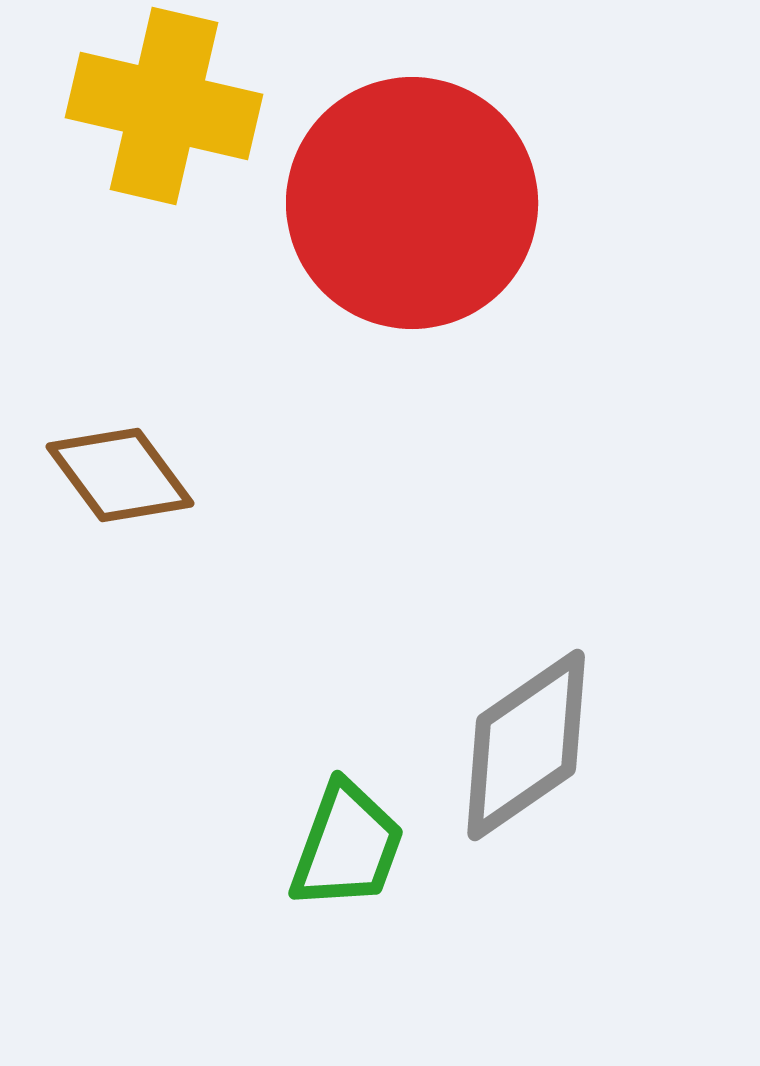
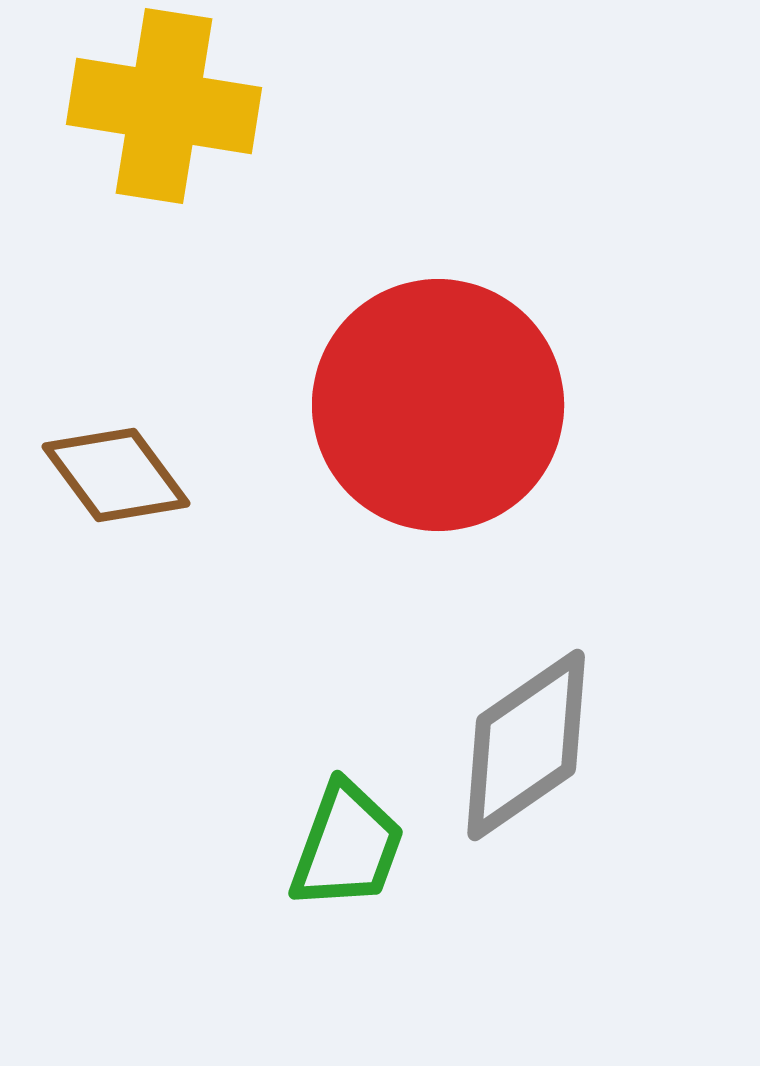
yellow cross: rotated 4 degrees counterclockwise
red circle: moved 26 px right, 202 px down
brown diamond: moved 4 px left
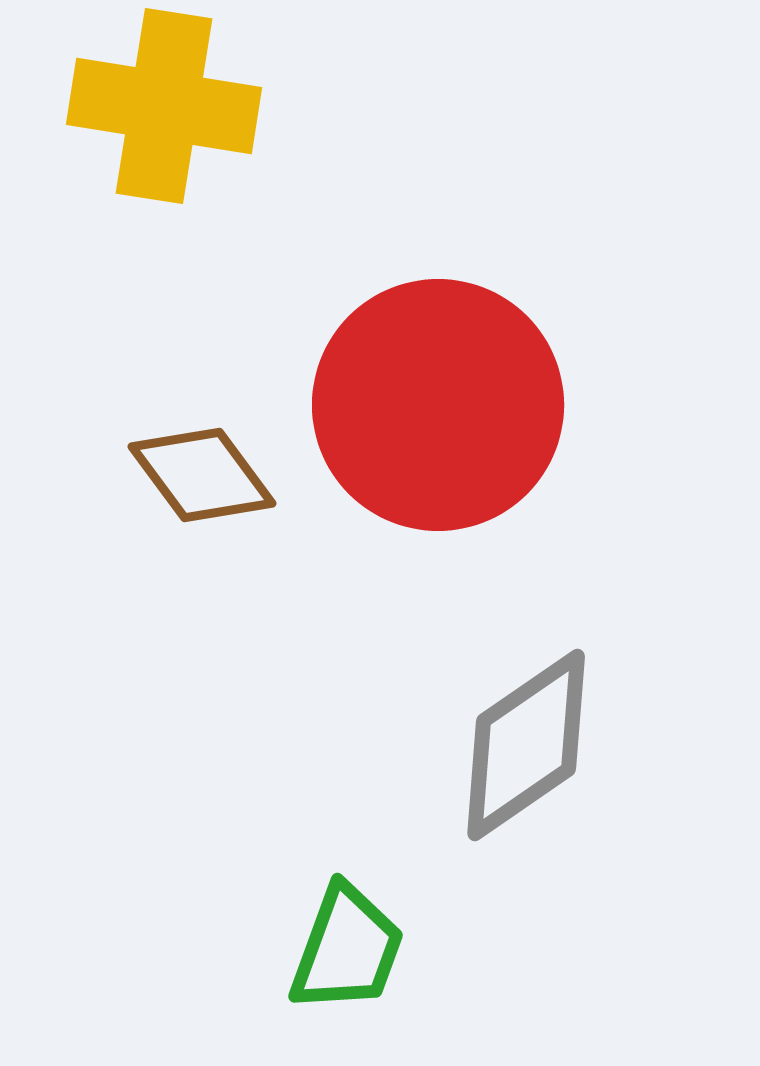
brown diamond: moved 86 px right
green trapezoid: moved 103 px down
